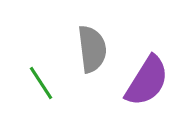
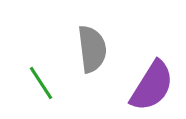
purple semicircle: moved 5 px right, 5 px down
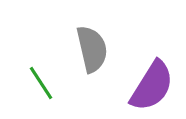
gray semicircle: rotated 6 degrees counterclockwise
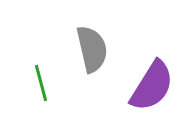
green line: rotated 18 degrees clockwise
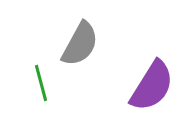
gray semicircle: moved 12 px left, 5 px up; rotated 42 degrees clockwise
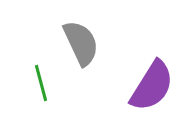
gray semicircle: moved 1 px right, 1 px up; rotated 54 degrees counterclockwise
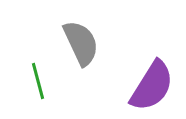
green line: moved 3 px left, 2 px up
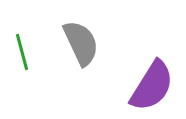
green line: moved 16 px left, 29 px up
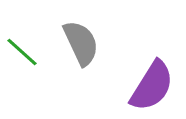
green line: rotated 33 degrees counterclockwise
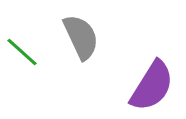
gray semicircle: moved 6 px up
